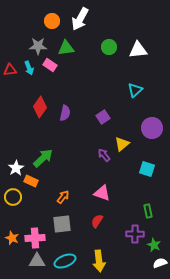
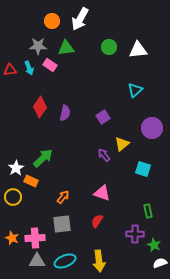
cyan square: moved 4 px left
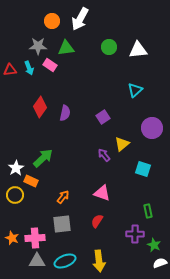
yellow circle: moved 2 px right, 2 px up
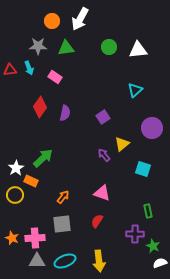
pink rectangle: moved 5 px right, 12 px down
green star: moved 1 px left, 1 px down
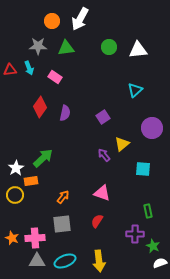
cyan square: rotated 14 degrees counterclockwise
orange rectangle: rotated 32 degrees counterclockwise
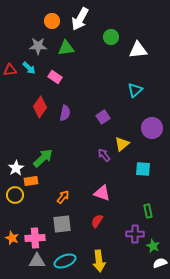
green circle: moved 2 px right, 10 px up
cyan arrow: rotated 24 degrees counterclockwise
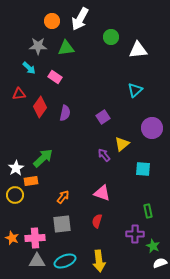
red triangle: moved 9 px right, 24 px down
red semicircle: rotated 16 degrees counterclockwise
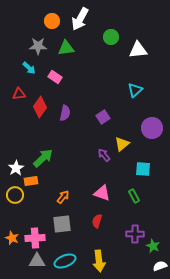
green rectangle: moved 14 px left, 15 px up; rotated 16 degrees counterclockwise
white semicircle: moved 3 px down
